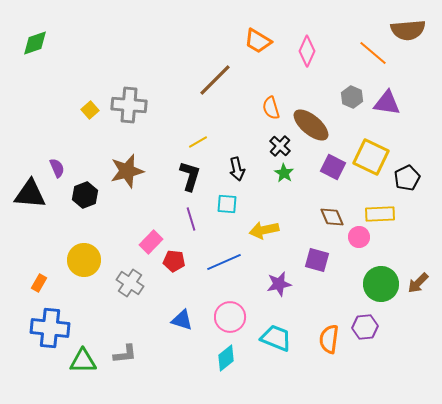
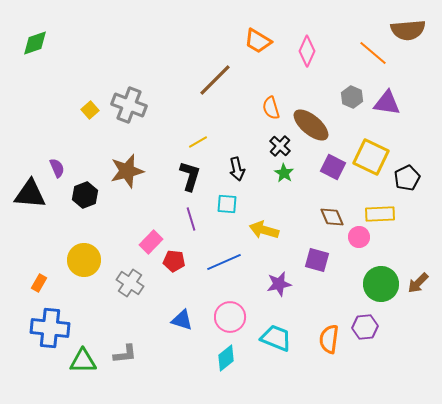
gray cross at (129, 105): rotated 16 degrees clockwise
yellow arrow at (264, 230): rotated 28 degrees clockwise
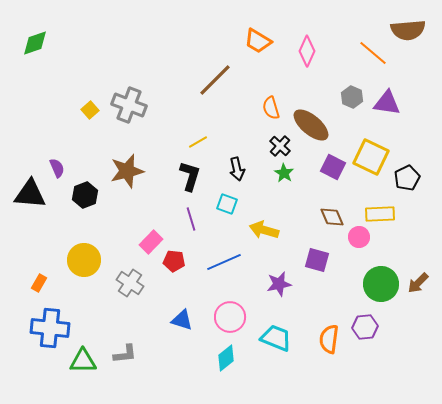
cyan square at (227, 204): rotated 15 degrees clockwise
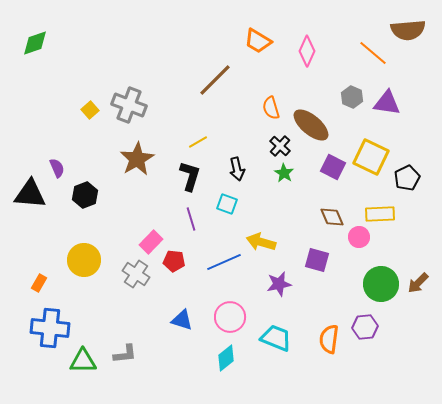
brown star at (127, 171): moved 10 px right, 12 px up; rotated 16 degrees counterclockwise
yellow arrow at (264, 230): moved 3 px left, 12 px down
gray cross at (130, 283): moved 6 px right, 9 px up
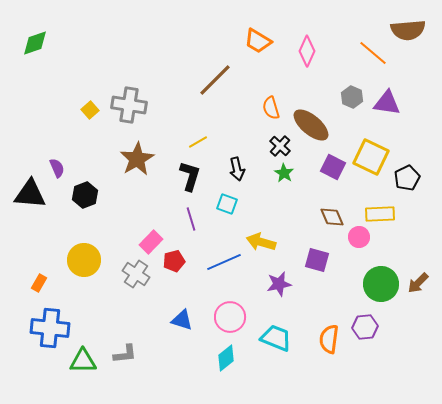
gray cross at (129, 105): rotated 12 degrees counterclockwise
red pentagon at (174, 261): rotated 20 degrees counterclockwise
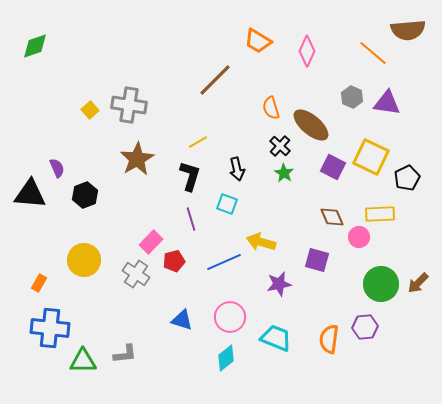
green diamond at (35, 43): moved 3 px down
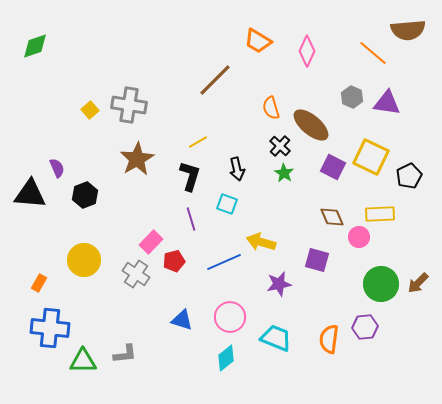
black pentagon at (407, 178): moved 2 px right, 2 px up
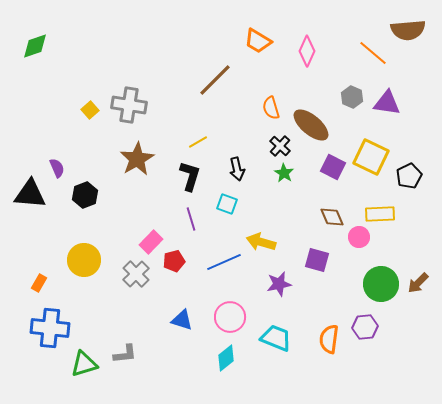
gray cross at (136, 274): rotated 12 degrees clockwise
green triangle at (83, 361): moved 1 px right, 3 px down; rotated 16 degrees counterclockwise
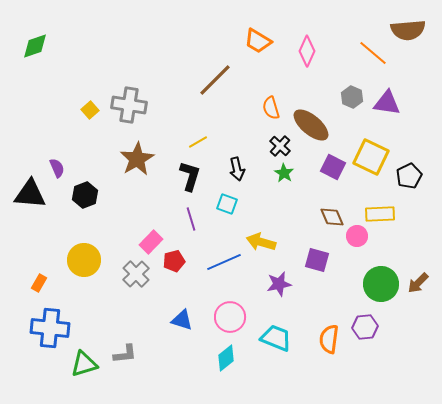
pink circle at (359, 237): moved 2 px left, 1 px up
